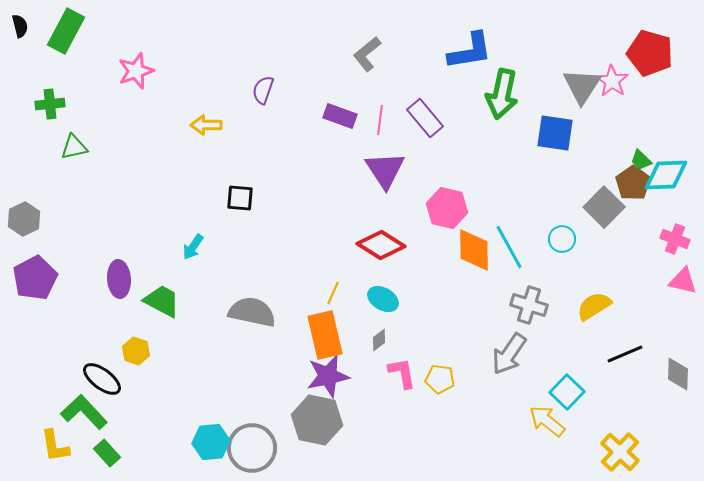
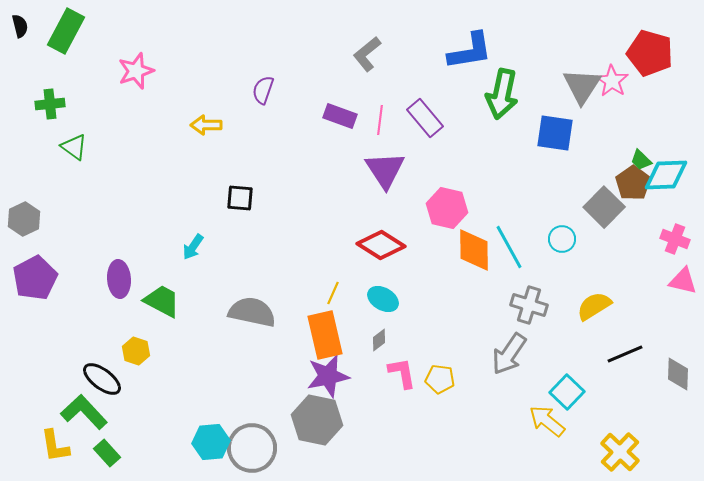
green triangle at (74, 147): rotated 48 degrees clockwise
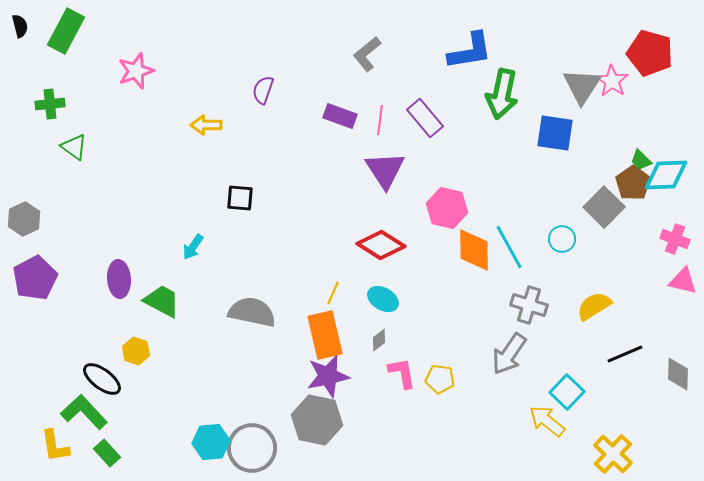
yellow cross at (620, 452): moved 7 px left, 2 px down
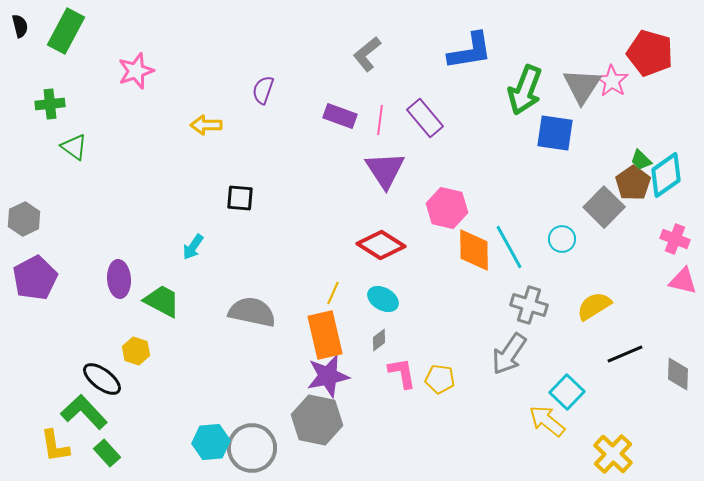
green arrow at (502, 94): moved 23 px right, 4 px up; rotated 9 degrees clockwise
cyan diamond at (666, 175): rotated 33 degrees counterclockwise
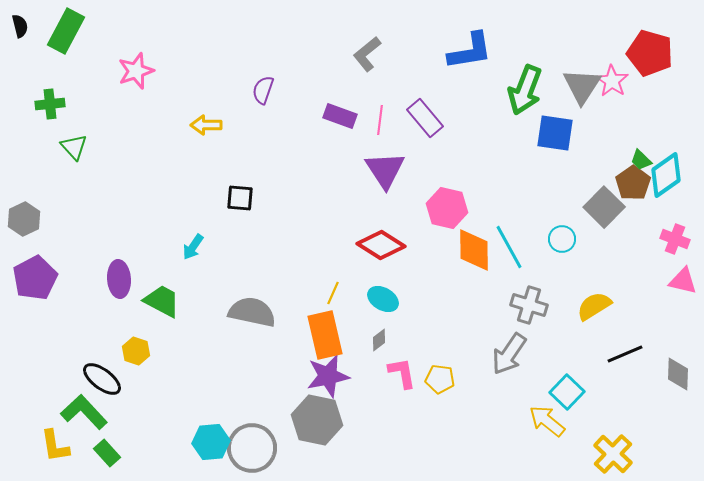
green triangle at (74, 147): rotated 12 degrees clockwise
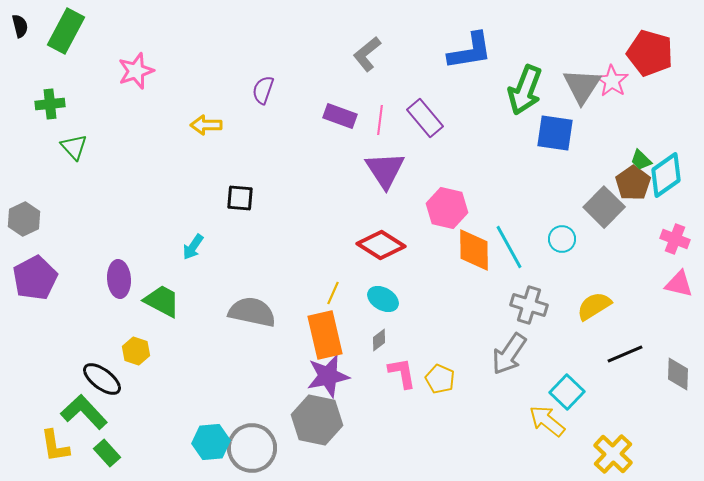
pink triangle at (683, 281): moved 4 px left, 3 px down
yellow pentagon at (440, 379): rotated 16 degrees clockwise
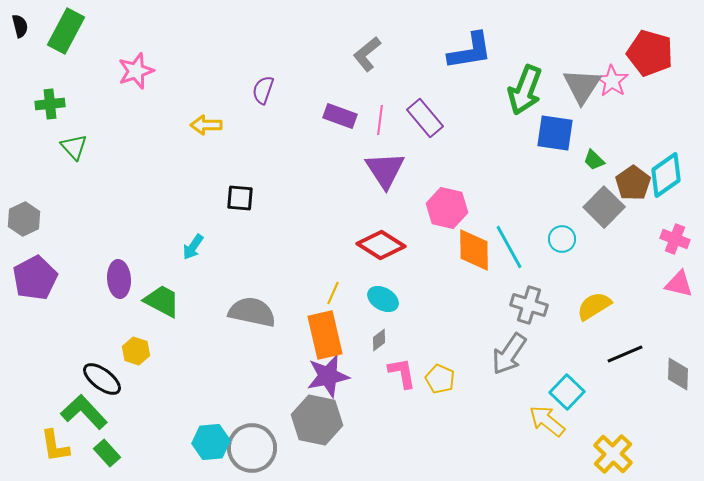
green trapezoid at (641, 160): moved 47 px left
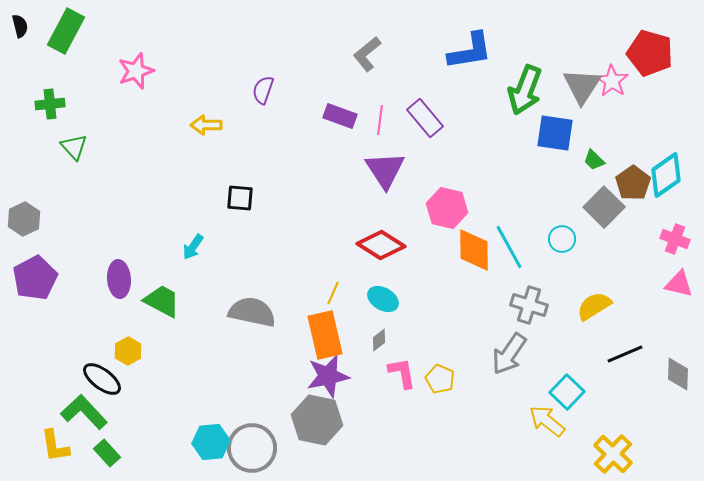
yellow hexagon at (136, 351): moved 8 px left; rotated 12 degrees clockwise
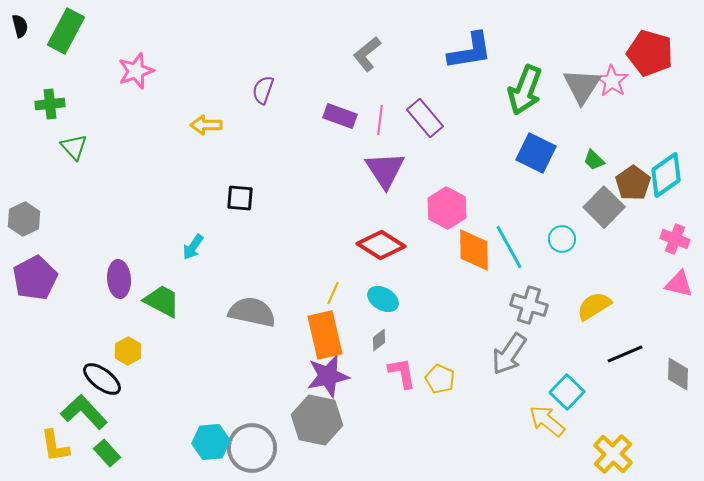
blue square at (555, 133): moved 19 px left, 20 px down; rotated 18 degrees clockwise
pink hexagon at (447, 208): rotated 15 degrees clockwise
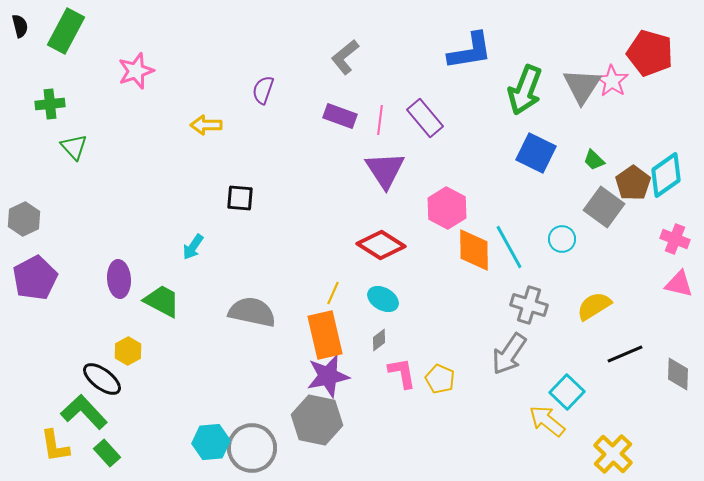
gray L-shape at (367, 54): moved 22 px left, 3 px down
gray square at (604, 207): rotated 9 degrees counterclockwise
